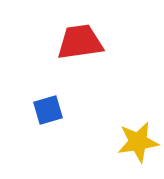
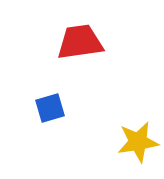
blue square: moved 2 px right, 2 px up
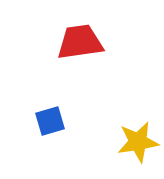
blue square: moved 13 px down
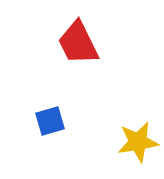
red trapezoid: moved 2 px left, 1 px down; rotated 108 degrees counterclockwise
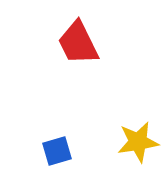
blue square: moved 7 px right, 30 px down
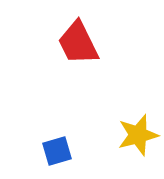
yellow star: moved 7 px up; rotated 6 degrees counterclockwise
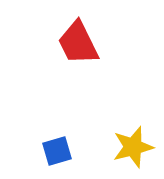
yellow star: moved 5 px left, 12 px down
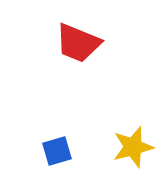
red trapezoid: rotated 42 degrees counterclockwise
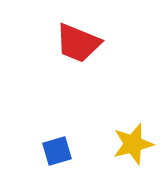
yellow star: moved 3 px up
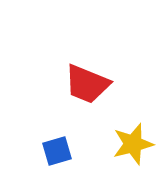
red trapezoid: moved 9 px right, 41 px down
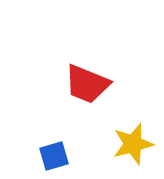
blue square: moved 3 px left, 5 px down
